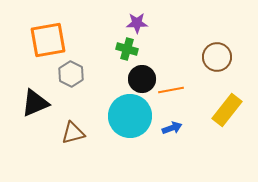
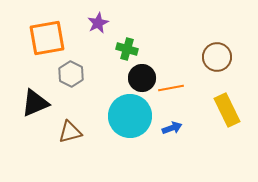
purple star: moved 39 px left; rotated 25 degrees counterclockwise
orange square: moved 1 px left, 2 px up
black circle: moved 1 px up
orange line: moved 2 px up
yellow rectangle: rotated 64 degrees counterclockwise
brown triangle: moved 3 px left, 1 px up
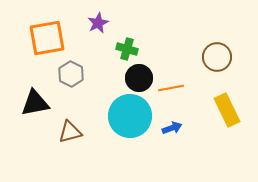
black circle: moved 3 px left
black triangle: rotated 12 degrees clockwise
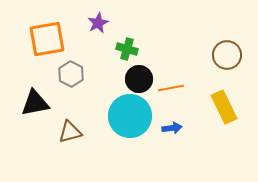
orange square: moved 1 px down
brown circle: moved 10 px right, 2 px up
black circle: moved 1 px down
yellow rectangle: moved 3 px left, 3 px up
blue arrow: rotated 12 degrees clockwise
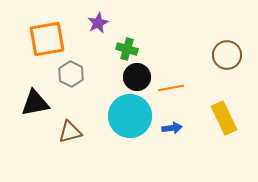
black circle: moved 2 px left, 2 px up
yellow rectangle: moved 11 px down
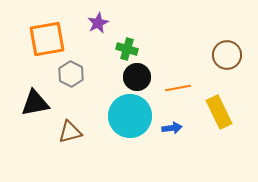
orange line: moved 7 px right
yellow rectangle: moved 5 px left, 6 px up
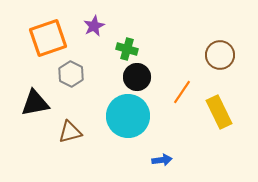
purple star: moved 4 px left, 3 px down
orange square: moved 1 px right, 1 px up; rotated 9 degrees counterclockwise
brown circle: moved 7 px left
orange line: moved 4 px right, 4 px down; rotated 45 degrees counterclockwise
cyan circle: moved 2 px left
blue arrow: moved 10 px left, 32 px down
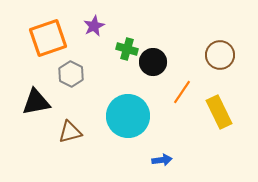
black circle: moved 16 px right, 15 px up
black triangle: moved 1 px right, 1 px up
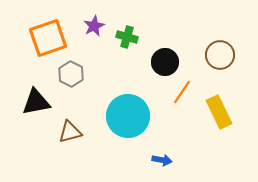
green cross: moved 12 px up
black circle: moved 12 px right
blue arrow: rotated 18 degrees clockwise
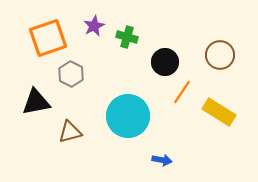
yellow rectangle: rotated 32 degrees counterclockwise
